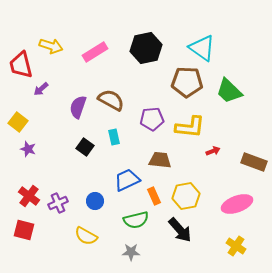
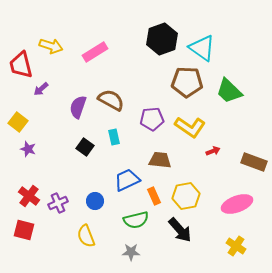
black hexagon: moved 16 px right, 9 px up; rotated 8 degrees counterclockwise
yellow L-shape: rotated 28 degrees clockwise
yellow semicircle: rotated 40 degrees clockwise
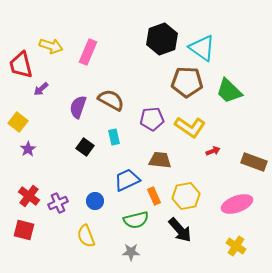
pink rectangle: moved 7 px left; rotated 35 degrees counterclockwise
purple star: rotated 21 degrees clockwise
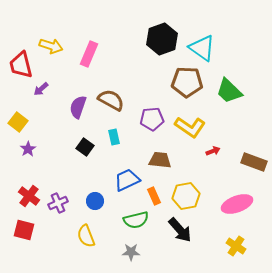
pink rectangle: moved 1 px right, 2 px down
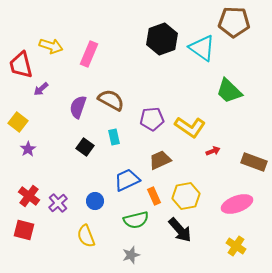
brown pentagon: moved 47 px right, 60 px up
brown trapezoid: rotated 30 degrees counterclockwise
purple cross: rotated 18 degrees counterclockwise
gray star: moved 3 px down; rotated 18 degrees counterclockwise
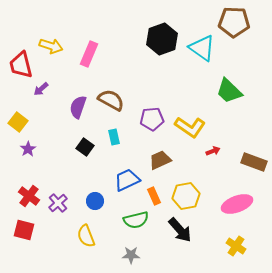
gray star: rotated 18 degrees clockwise
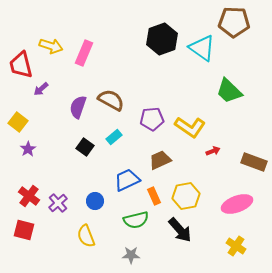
pink rectangle: moved 5 px left, 1 px up
cyan rectangle: rotated 63 degrees clockwise
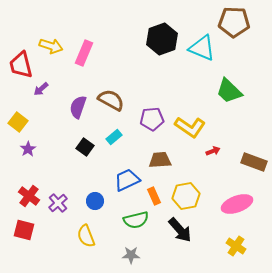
cyan triangle: rotated 12 degrees counterclockwise
brown trapezoid: rotated 20 degrees clockwise
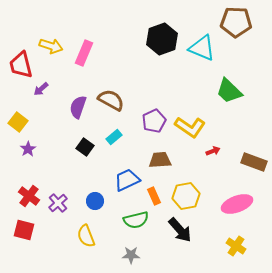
brown pentagon: moved 2 px right
purple pentagon: moved 2 px right, 2 px down; rotated 20 degrees counterclockwise
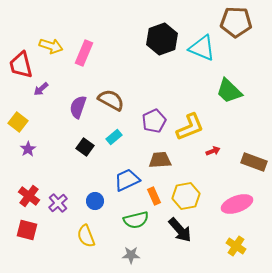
yellow L-shape: rotated 56 degrees counterclockwise
red square: moved 3 px right
